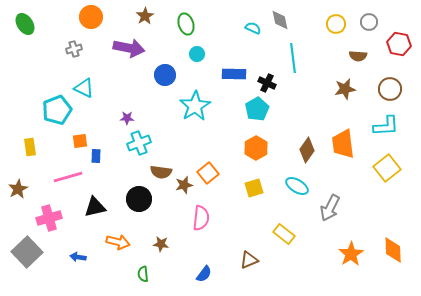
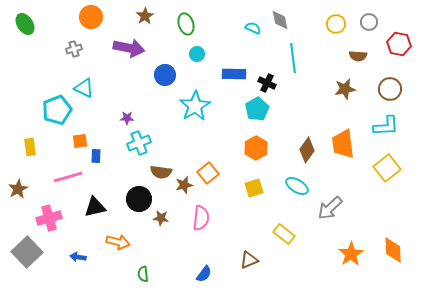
gray arrow at (330, 208): rotated 20 degrees clockwise
brown star at (161, 244): moved 26 px up
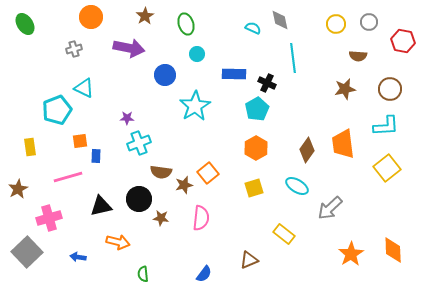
red hexagon at (399, 44): moved 4 px right, 3 px up
black triangle at (95, 207): moved 6 px right, 1 px up
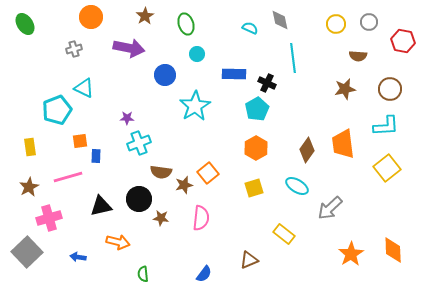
cyan semicircle at (253, 28): moved 3 px left
brown star at (18, 189): moved 11 px right, 2 px up
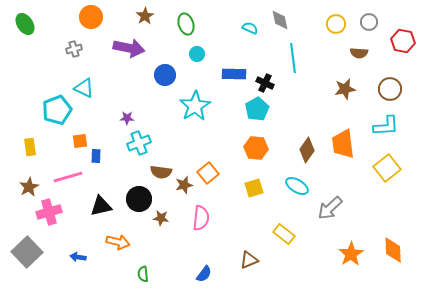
brown semicircle at (358, 56): moved 1 px right, 3 px up
black cross at (267, 83): moved 2 px left
orange hexagon at (256, 148): rotated 25 degrees counterclockwise
pink cross at (49, 218): moved 6 px up
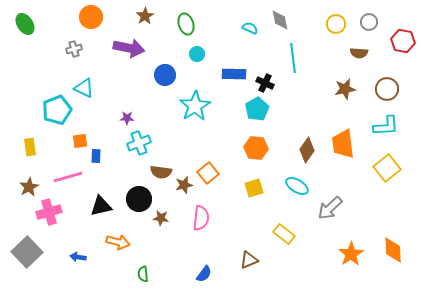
brown circle at (390, 89): moved 3 px left
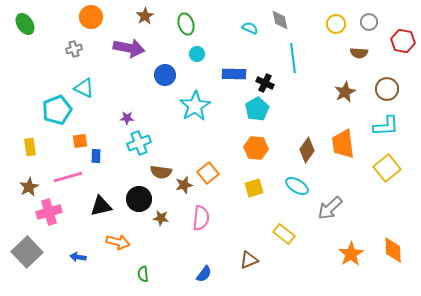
brown star at (345, 89): moved 3 px down; rotated 15 degrees counterclockwise
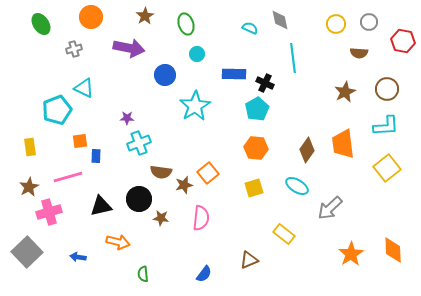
green ellipse at (25, 24): moved 16 px right
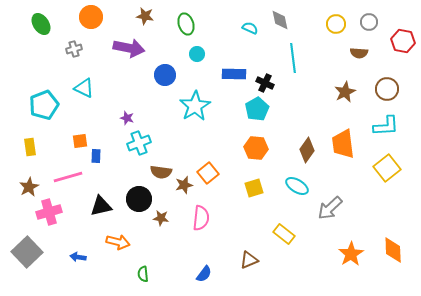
brown star at (145, 16): rotated 30 degrees counterclockwise
cyan pentagon at (57, 110): moved 13 px left, 5 px up
purple star at (127, 118): rotated 16 degrees clockwise
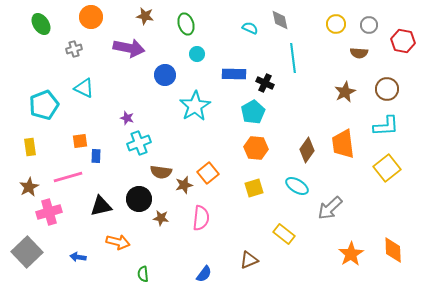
gray circle at (369, 22): moved 3 px down
cyan pentagon at (257, 109): moved 4 px left, 3 px down
